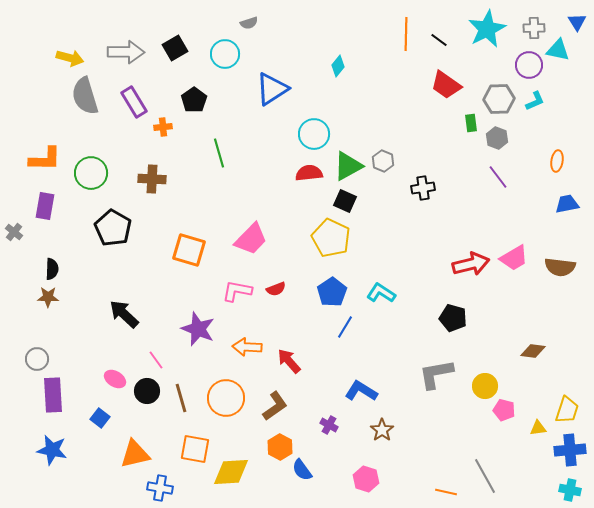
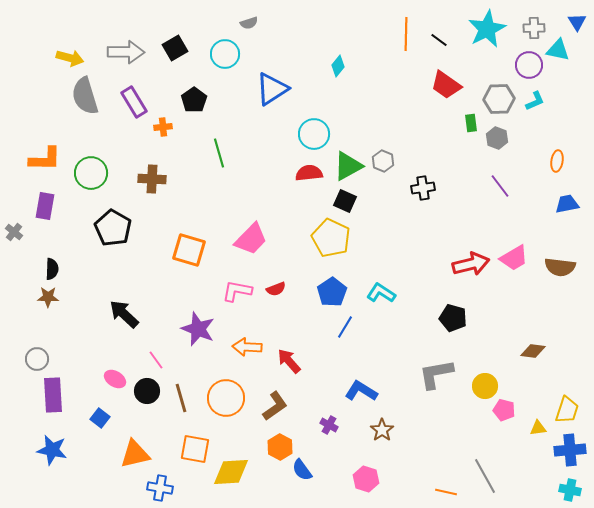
purple line at (498, 177): moved 2 px right, 9 px down
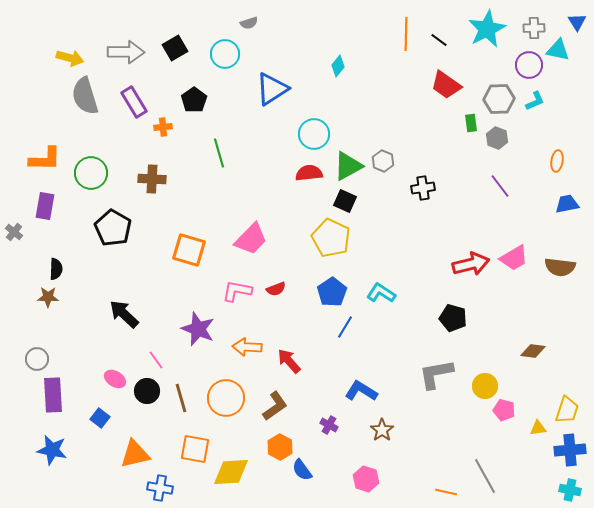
black semicircle at (52, 269): moved 4 px right
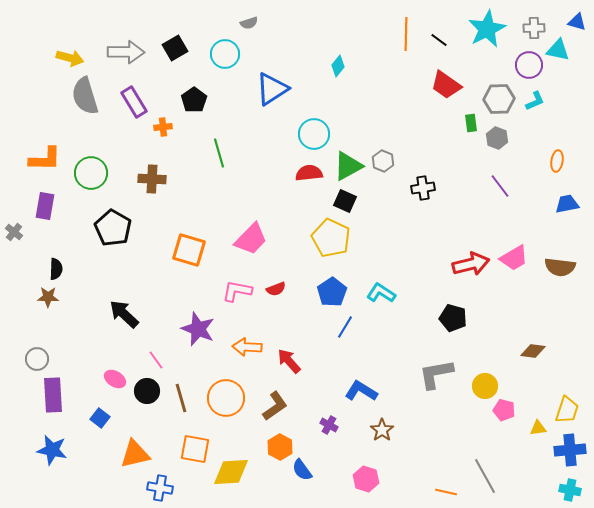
blue triangle at (577, 22): rotated 42 degrees counterclockwise
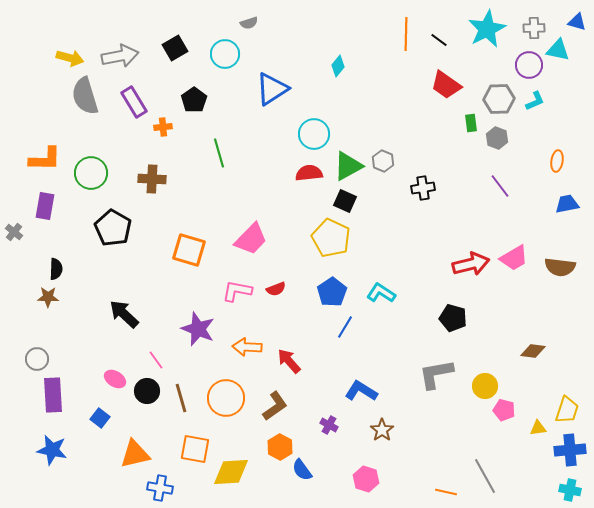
gray arrow at (126, 52): moved 6 px left, 4 px down; rotated 12 degrees counterclockwise
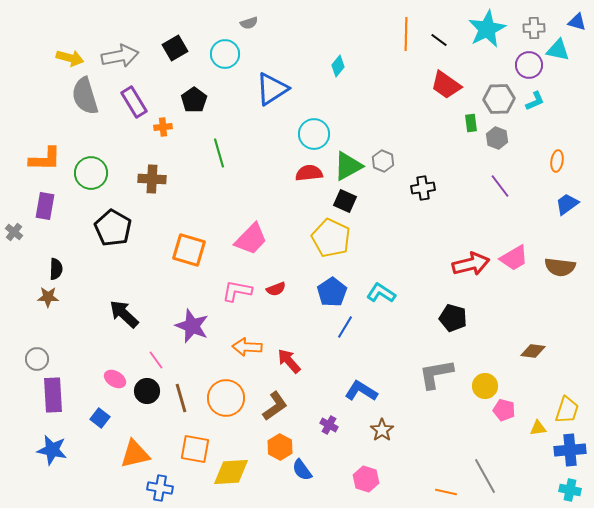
blue trapezoid at (567, 204): rotated 25 degrees counterclockwise
purple star at (198, 329): moved 6 px left, 3 px up
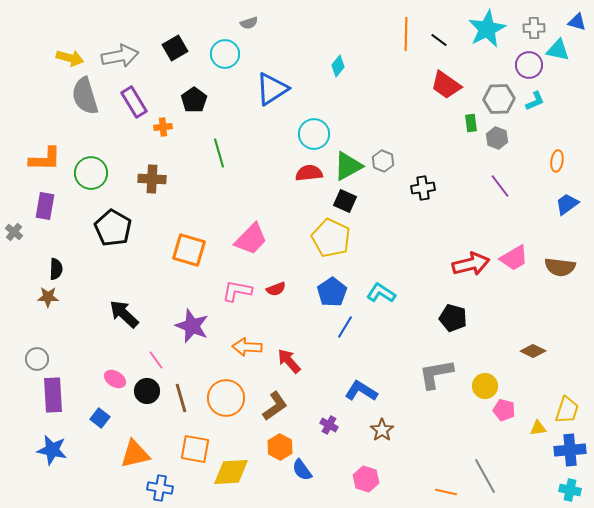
brown diamond at (533, 351): rotated 20 degrees clockwise
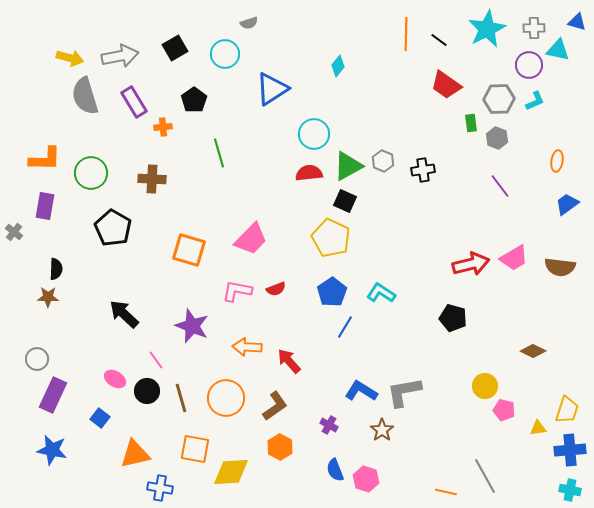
black cross at (423, 188): moved 18 px up
gray L-shape at (436, 374): moved 32 px left, 18 px down
purple rectangle at (53, 395): rotated 28 degrees clockwise
blue semicircle at (302, 470): moved 33 px right; rotated 15 degrees clockwise
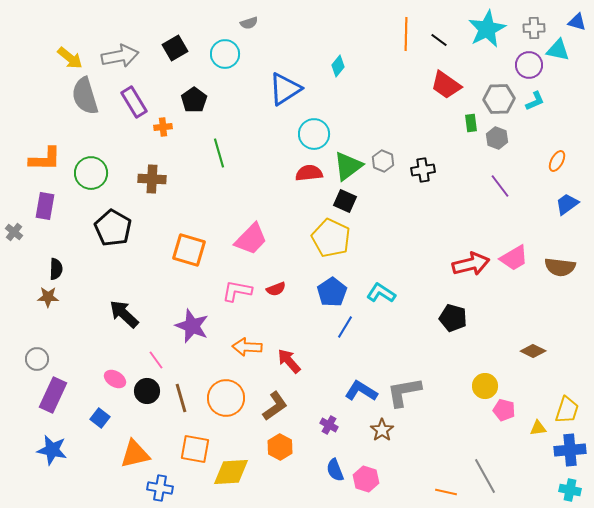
yellow arrow at (70, 58): rotated 24 degrees clockwise
blue triangle at (272, 89): moved 13 px right
orange ellipse at (557, 161): rotated 20 degrees clockwise
green triangle at (348, 166): rotated 8 degrees counterclockwise
